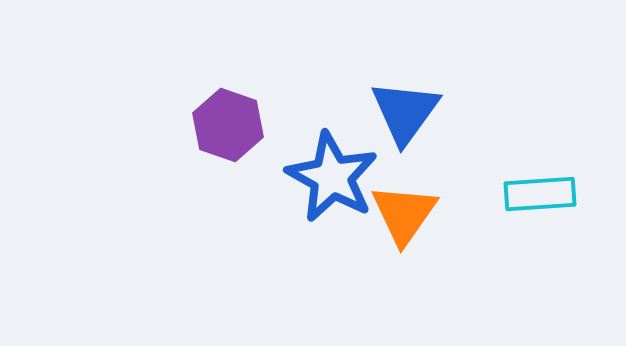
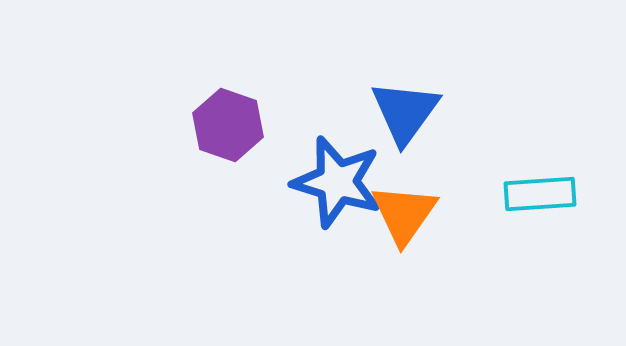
blue star: moved 5 px right, 5 px down; rotated 12 degrees counterclockwise
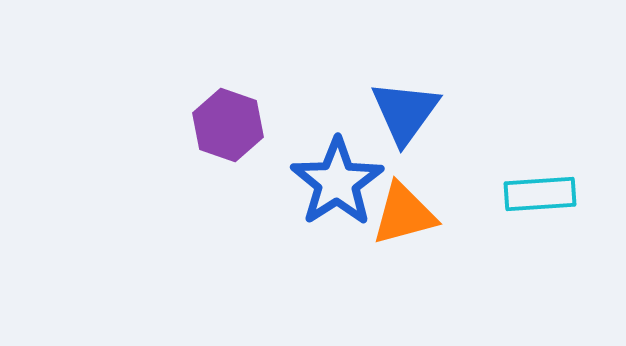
blue star: rotated 22 degrees clockwise
orange triangle: rotated 40 degrees clockwise
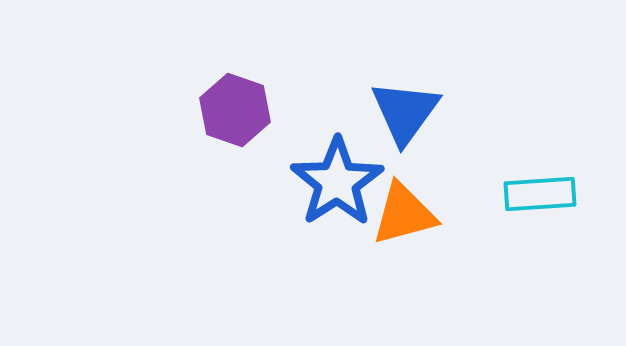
purple hexagon: moved 7 px right, 15 px up
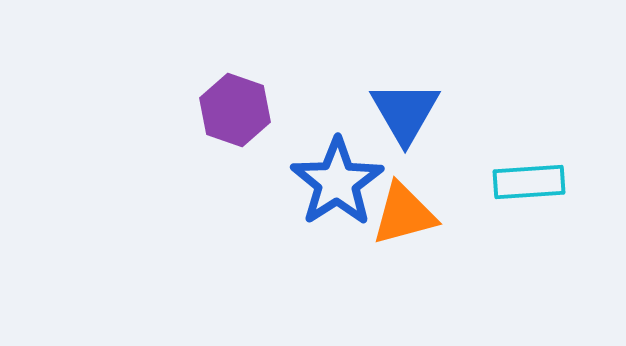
blue triangle: rotated 6 degrees counterclockwise
cyan rectangle: moved 11 px left, 12 px up
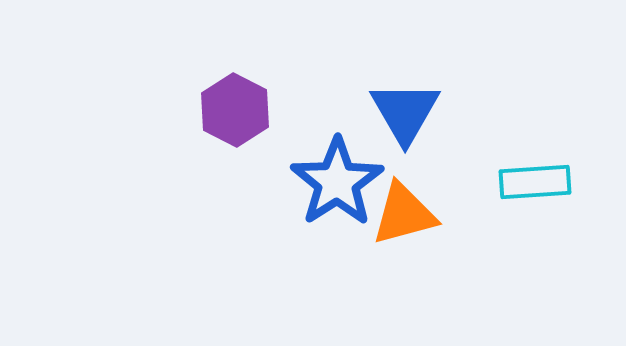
purple hexagon: rotated 8 degrees clockwise
cyan rectangle: moved 6 px right
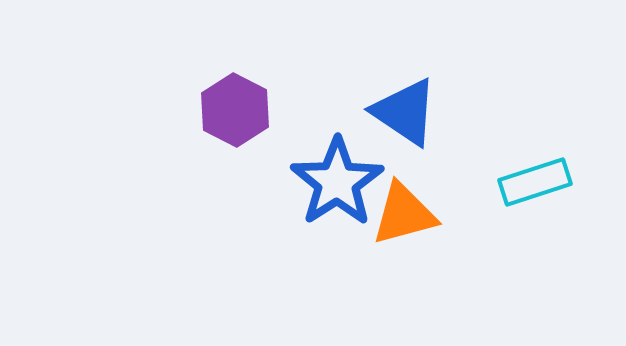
blue triangle: rotated 26 degrees counterclockwise
cyan rectangle: rotated 14 degrees counterclockwise
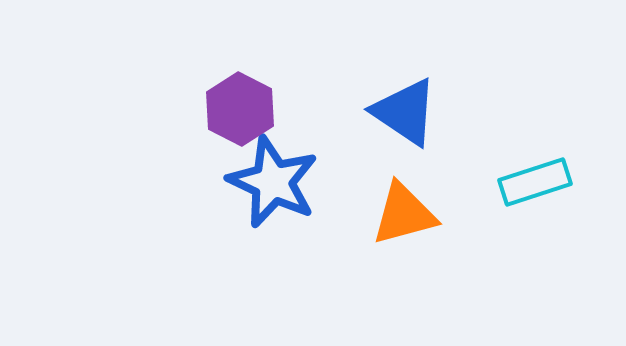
purple hexagon: moved 5 px right, 1 px up
blue star: moved 64 px left; rotated 14 degrees counterclockwise
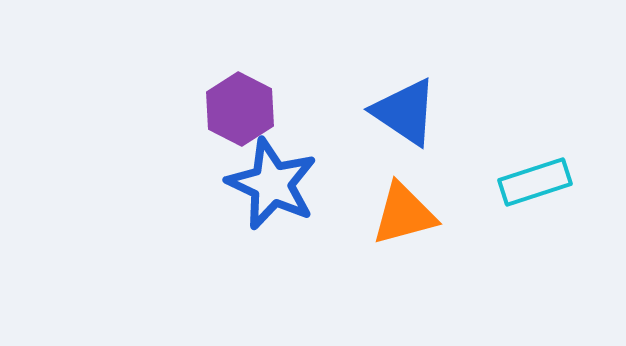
blue star: moved 1 px left, 2 px down
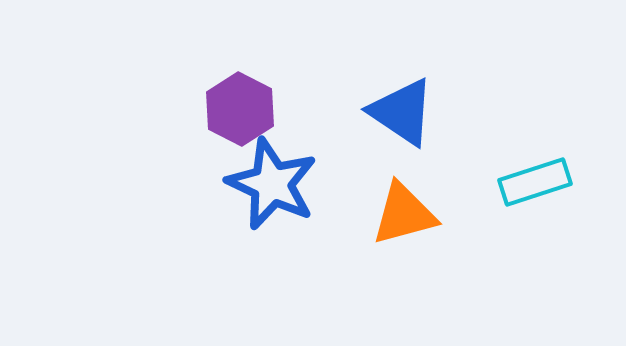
blue triangle: moved 3 px left
